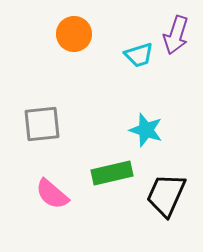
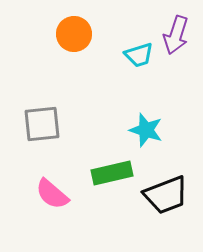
black trapezoid: rotated 135 degrees counterclockwise
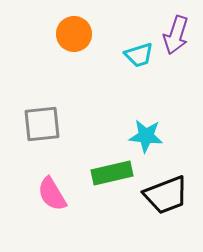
cyan star: moved 6 px down; rotated 12 degrees counterclockwise
pink semicircle: rotated 18 degrees clockwise
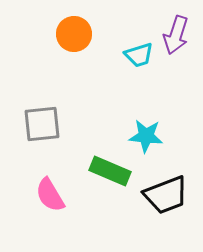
green rectangle: moved 2 px left, 2 px up; rotated 36 degrees clockwise
pink semicircle: moved 2 px left, 1 px down
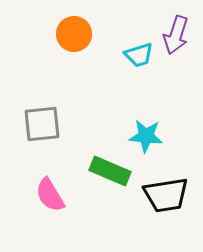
black trapezoid: rotated 12 degrees clockwise
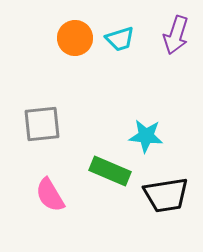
orange circle: moved 1 px right, 4 px down
cyan trapezoid: moved 19 px left, 16 px up
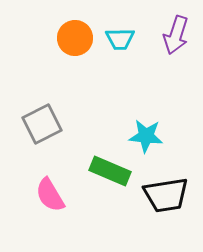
cyan trapezoid: rotated 16 degrees clockwise
gray square: rotated 21 degrees counterclockwise
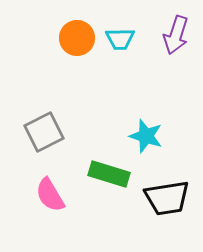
orange circle: moved 2 px right
gray square: moved 2 px right, 8 px down
cyan star: rotated 12 degrees clockwise
green rectangle: moved 1 px left, 3 px down; rotated 6 degrees counterclockwise
black trapezoid: moved 1 px right, 3 px down
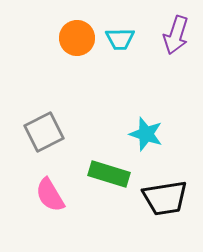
cyan star: moved 2 px up
black trapezoid: moved 2 px left
